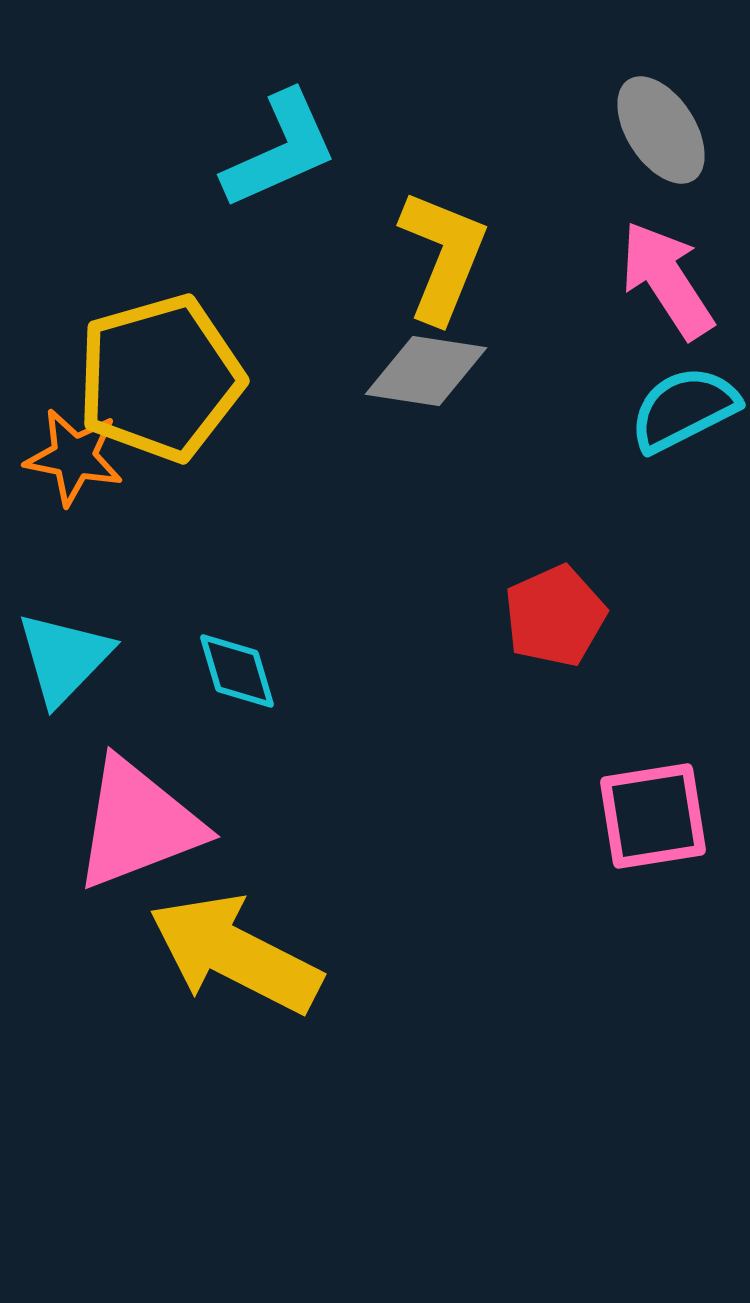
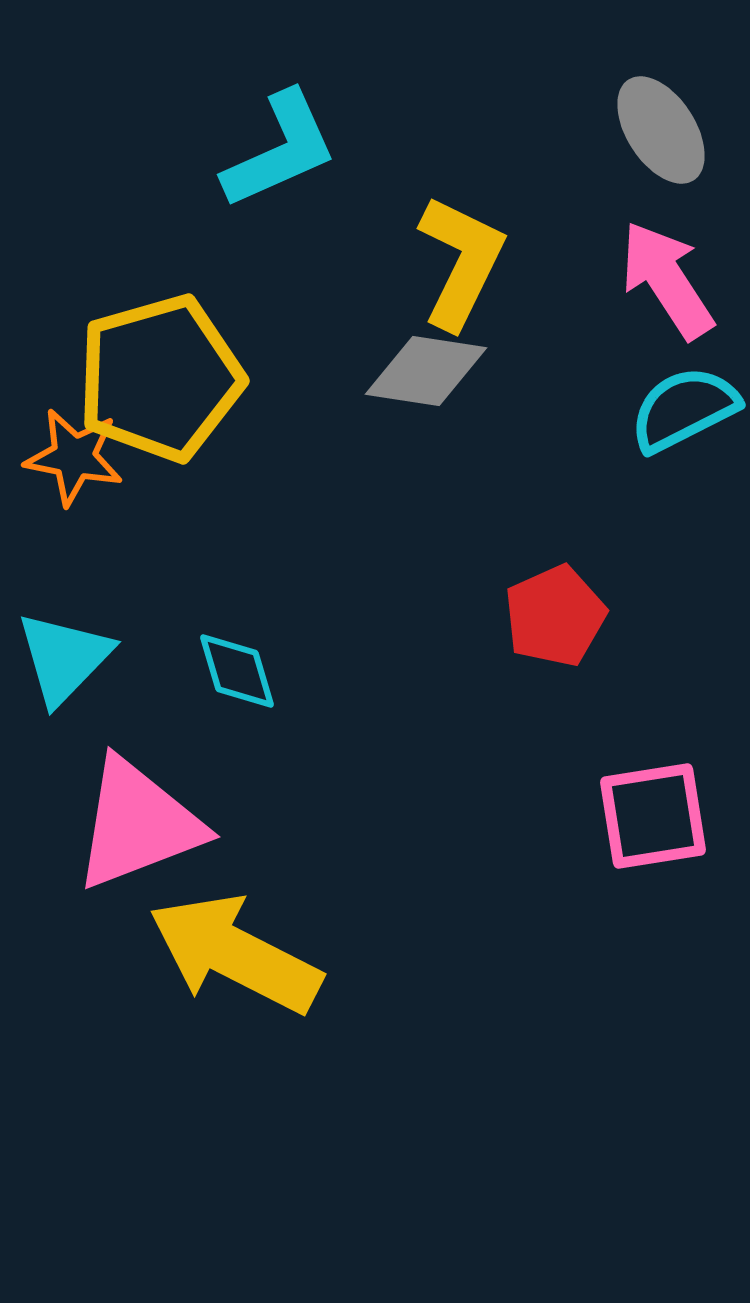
yellow L-shape: moved 18 px right, 6 px down; rotated 4 degrees clockwise
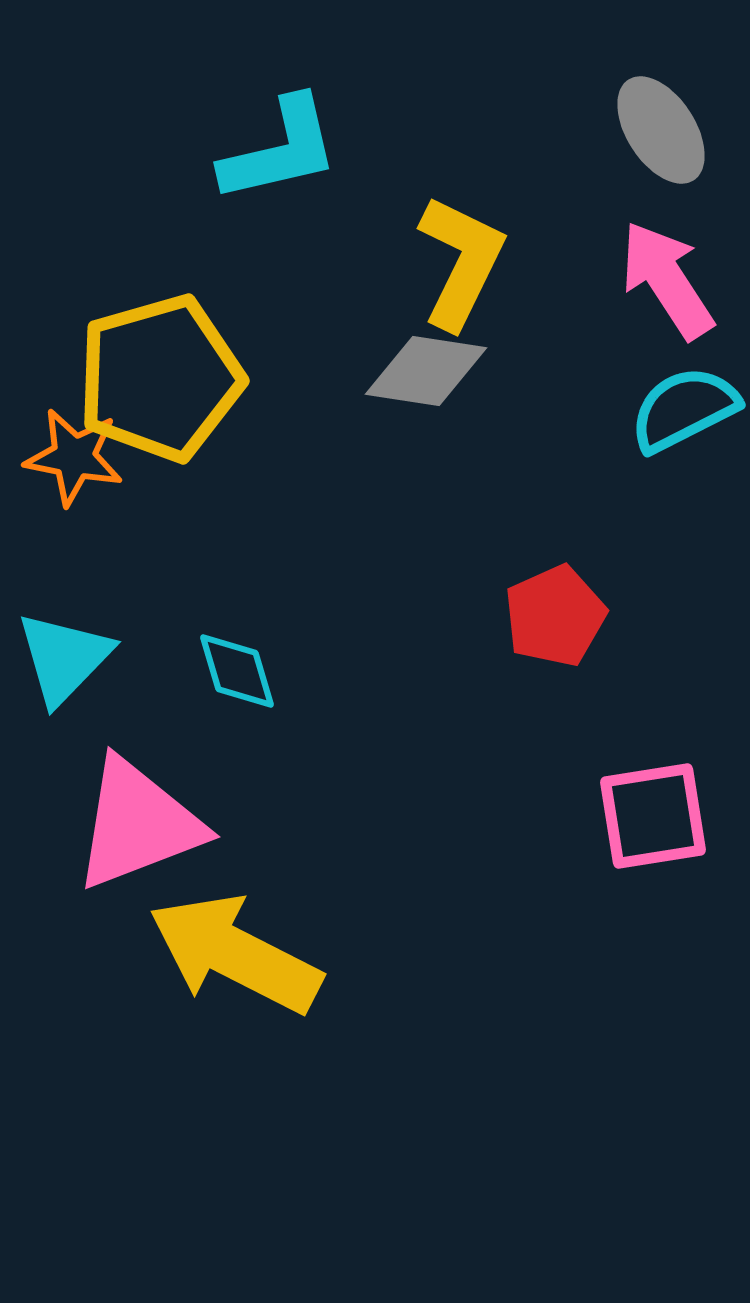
cyan L-shape: rotated 11 degrees clockwise
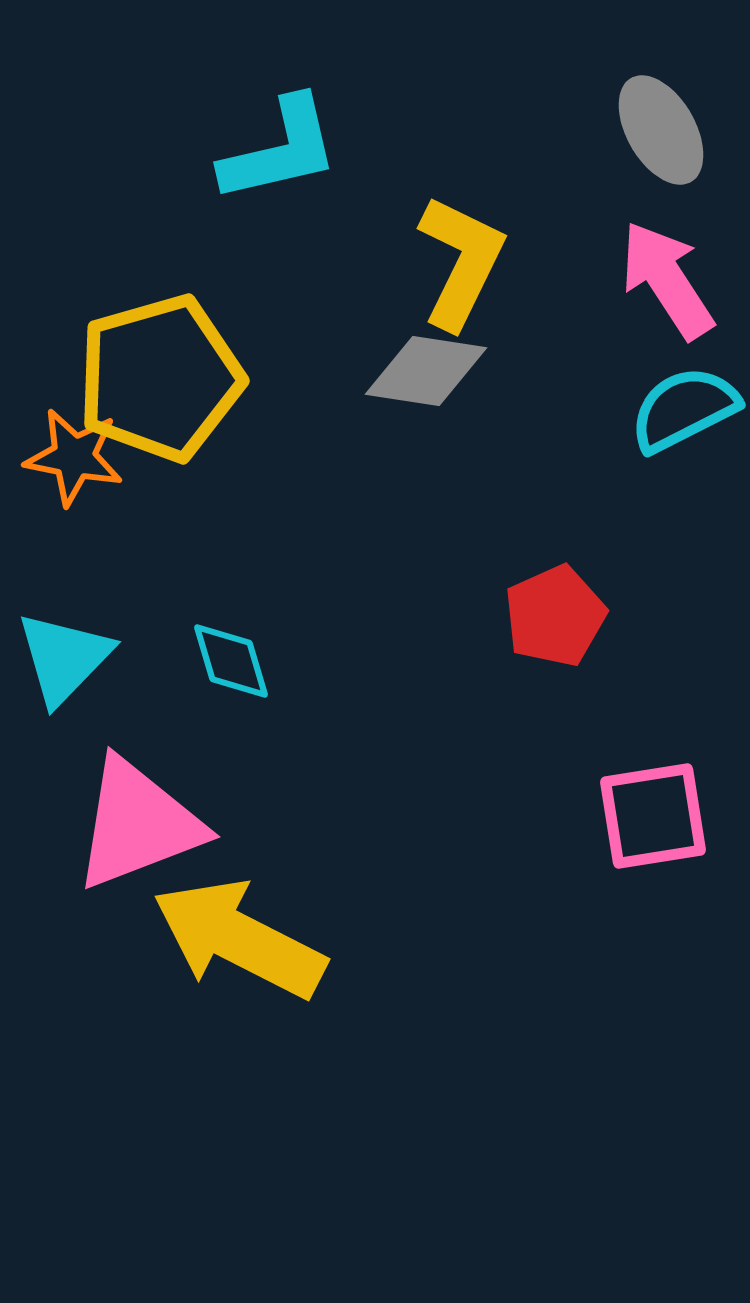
gray ellipse: rotated 3 degrees clockwise
cyan diamond: moved 6 px left, 10 px up
yellow arrow: moved 4 px right, 15 px up
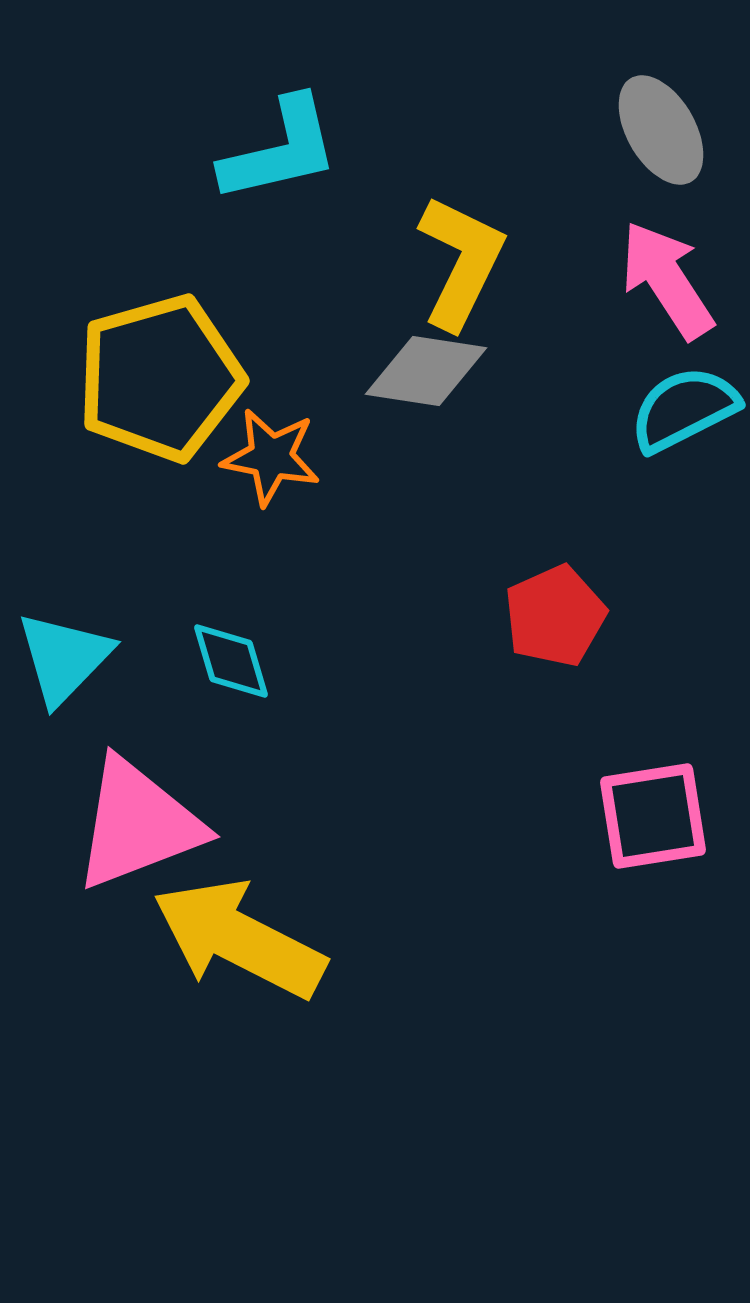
orange star: moved 197 px right
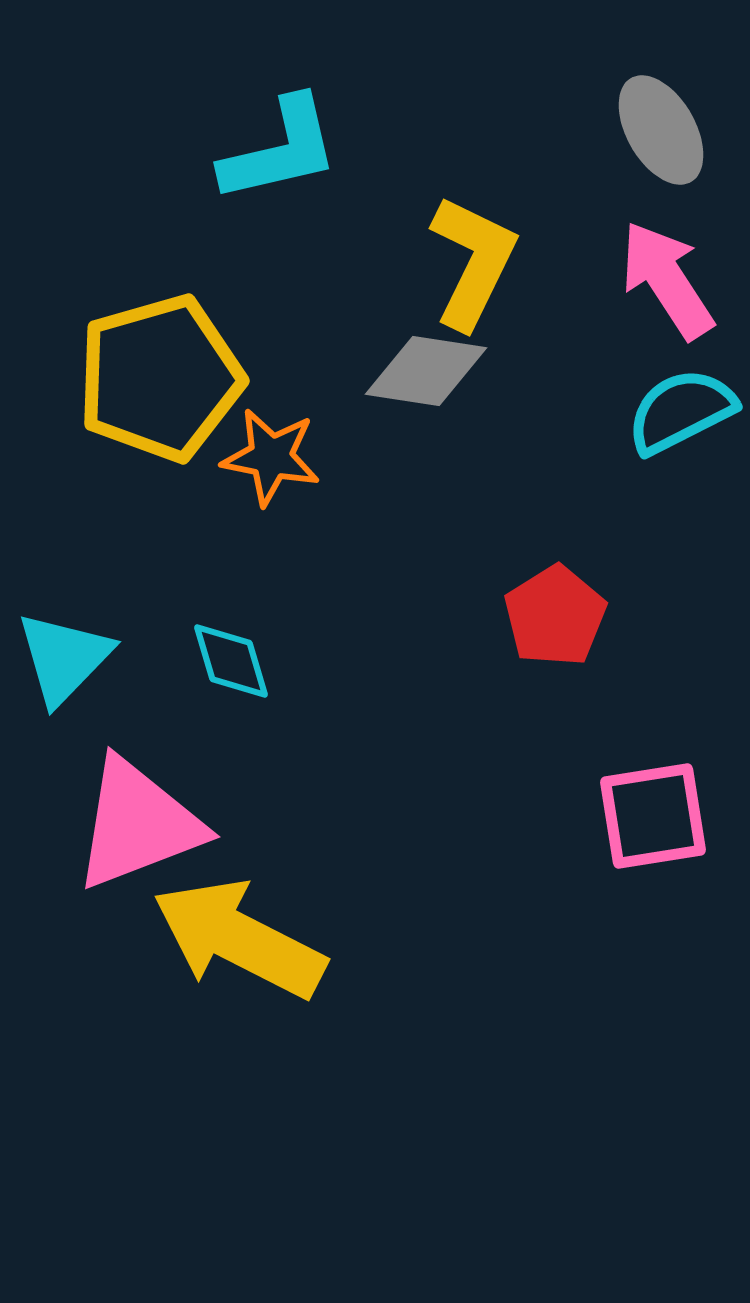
yellow L-shape: moved 12 px right
cyan semicircle: moved 3 px left, 2 px down
red pentagon: rotated 8 degrees counterclockwise
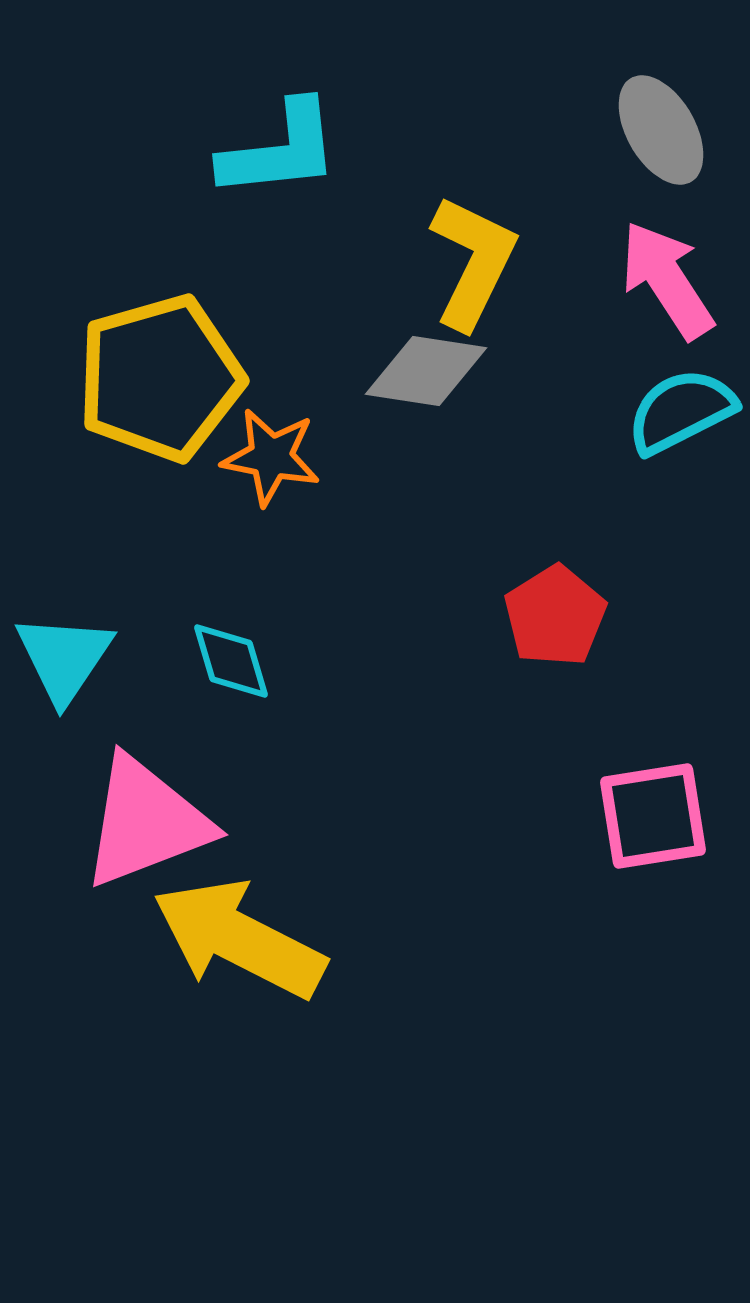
cyan L-shape: rotated 7 degrees clockwise
cyan triangle: rotated 10 degrees counterclockwise
pink triangle: moved 8 px right, 2 px up
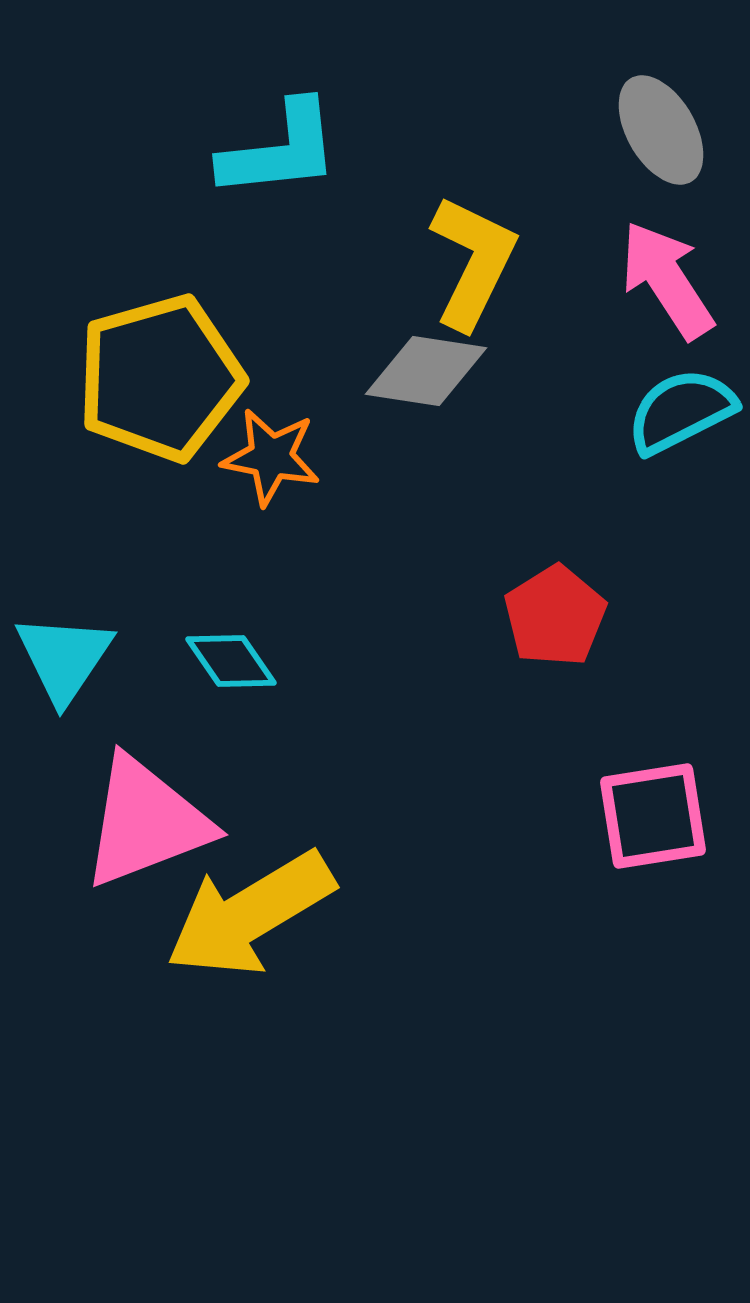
cyan diamond: rotated 18 degrees counterclockwise
yellow arrow: moved 11 px right, 25 px up; rotated 58 degrees counterclockwise
